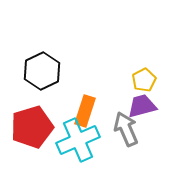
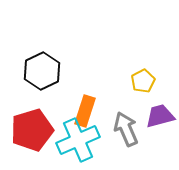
yellow pentagon: moved 1 px left, 1 px down
purple trapezoid: moved 18 px right, 10 px down
red pentagon: moved 3 px down
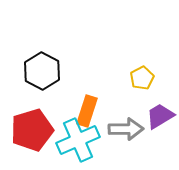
black hexagon: rotated 6 degrees counterclockwise
yellow pentagon: moved 1 px left, 3 px up
orange rectangle: moved 2 px right
purple trapezoid: rotated 16 degrees counterclockwise
gray arrow: rotated 112 degrees clockwise
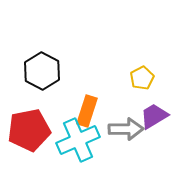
purple trapezoid: moved 6 px left
red pentagon: moved 3 px left; rotated 6 degrees clockwise
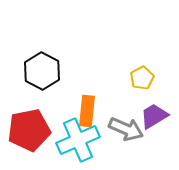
orange rectangle: rotated 12 degrees counterclockwise
gray arrow: rotated 24 degrees clockwise
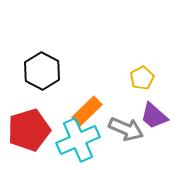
orange rectangle: rotated 40 degrees clockwise
purple trapezoid: rotated 108 degrees counterclockwise
red pentagon: rotated 6 degrees counterclockwise
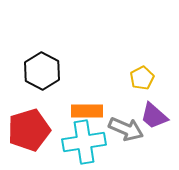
orange rectangle: rotated 44 degrees clockwise
cyan cross: moved 6 px right, 2 px down; rotated 15 degrees clockwise
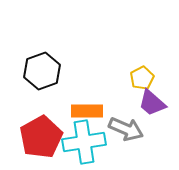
black hexagon: rotated 12 degrees clockwise
purple trapezoid: moved 2 px left, 13 px up
red pentagon: moved 12 px right, 7 px down; rotated 12 degrees counterclockwise
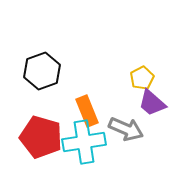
orange rectangle: rotated 68 degrees clockwise
red pentagon: rotated 27 degrees counterclockwise
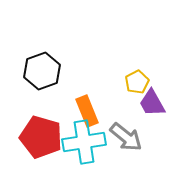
yellow pentagon: moved 5 px left, 4 px down
purple trapezoid: rotated 20 degrees clockwise
gray arrow: moved 8 px down; rotated 16 degrees clockwise
